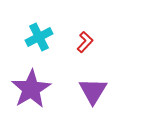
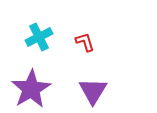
red L-shape: rotated 60 degrees counterclockwise
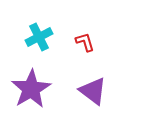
purple triangle: rotated 24 degrees counterclockwise
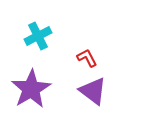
cyan cross: moved 1 px left, 1 px up
red L-shape: moved 2 px right, 16 px down; rotated 10 degrees counterclockwise
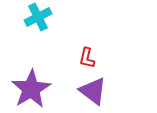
cyan cross: moved 19 px up
red L-shape: rotated 140 degrees counterclockwise
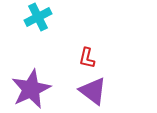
purple star: rotated 6 degrees clockwise
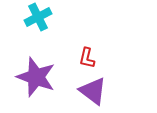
purple star: moved 5 px right, 12 px up; rotated 27 degrees counterclockwise
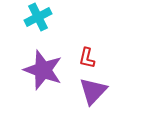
purple star: moved 7 px right, 7 px up
purple triangle: rotated 36 degrees clockwise
